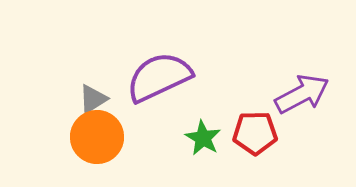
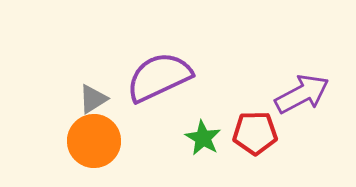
orange circle: moved 3 px left, 4 px down
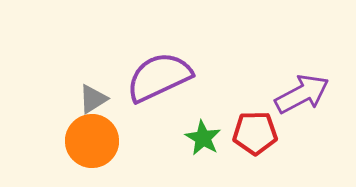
orange circle: moved 2 px left
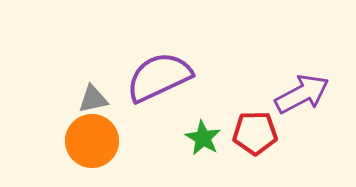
gray triangle: rotated 20 degrees clockwise
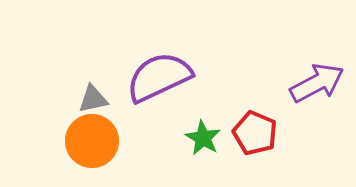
purple arrow: moved 15 px right, 11 px up
red pentagon: rotated 24 degrees clockwise
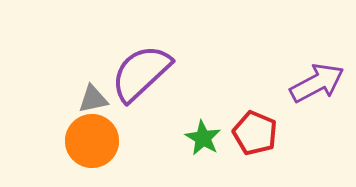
purple semicircle: moved 18 px left, 4 px up; rotated 18 degrees counterclockwise
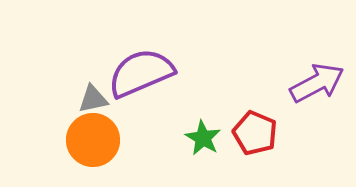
purple semicircle: rotated 20 degrees clockwise
orange circle: moved 1 px right, 1 px up
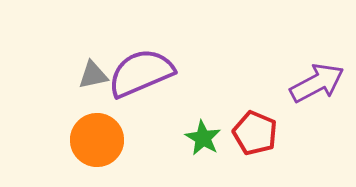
gray triangle: moved 24 px up
orange circle: moved 4 px right
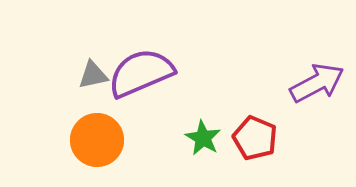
red pentagon: moved 5 px down
